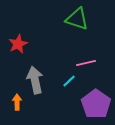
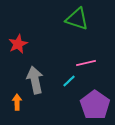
purple pentagon: moved 1 px left, 1 px down
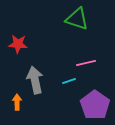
red star: rotated 30 degrees clockwise
cyan line: rotated 24 degrees clockwise
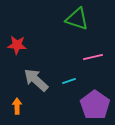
red star: moved 1 px left, 1 px down
pink line: moved 7 px right, 6 px up
gray arrow: moved 1 px right; rotated 36 degrees counterclockwise
orange arrow: moved 4 px down
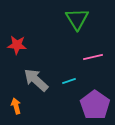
green triangle: rotated 40 degrees clockwise
orange arrow: moved 1 px left; rotated 14 degrees counterclockwise
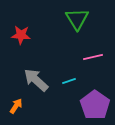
red star: moved 4 px right, 10 px up
orange arrow: rotated 49 degrees clockwise
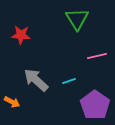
pink line: moved 4 px right, 1 px up
orange arrow: moved 4 px left, 4 px up; rotated 84 degrees clockwise
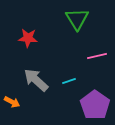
red star: moved 7 px right, 3 px down
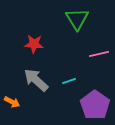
red star: moved 6 px right, 6 px down
pink line: moved 2 px right, 2 px up
